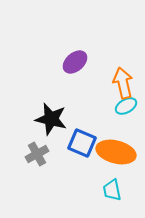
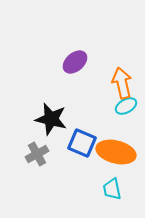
orange arrow: moved 1 px left
cyan trapezoid: moved 1 px up
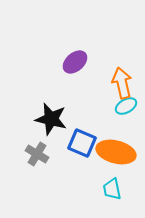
gray cross: rotated 30 degrees counterclockwise
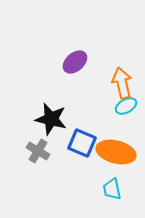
gray cross: moved 1 px right, 3 px up
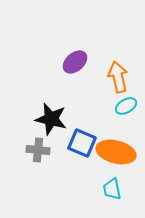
orange arrow: moved 4 px left, 6 px up
gray cross: moved 1 px up; rotated 25 degrees counterclockwise
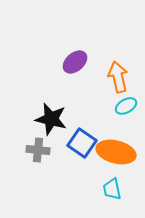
blue square: rotated 12 degrees clockwise
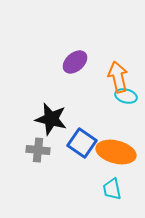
cyan ellipse: moved 10 px up; rotated 45 degrees clockwise
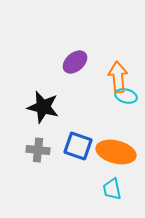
orange arrow: rotated 8 degrees clockwise
black star: moved 8 px left, 12 px up
blue square: moved 4 px left, 3 px down; rotated 16 degrees counterclockwise
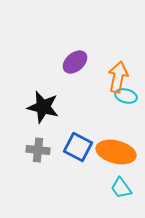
orange arrow: rotated 16 degrees clockwise
blue square: moved 1 px down; rotated 8 degrees clockwise
cyan trapezoid: moved 9 px right, 1 px up; rotated 25 degrees counterclockwise
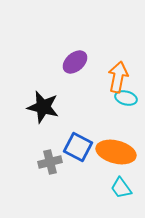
cyan ellipse: moved 2 px down
gray cross: moved 12 px right, 12 px down; rotated 20 degrees counterclockwise
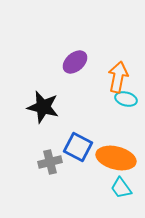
cyan ellipse: moved 1 px down
orange ellipse: moved 6 px down
